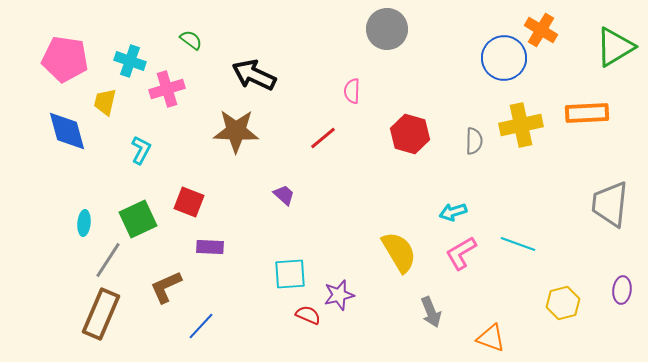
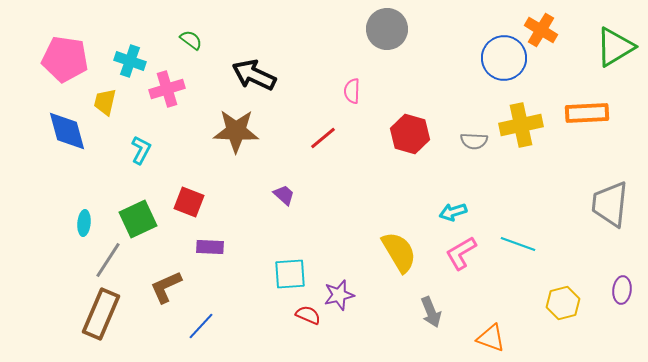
gray semicircle: rotated 92 degrees clockwise
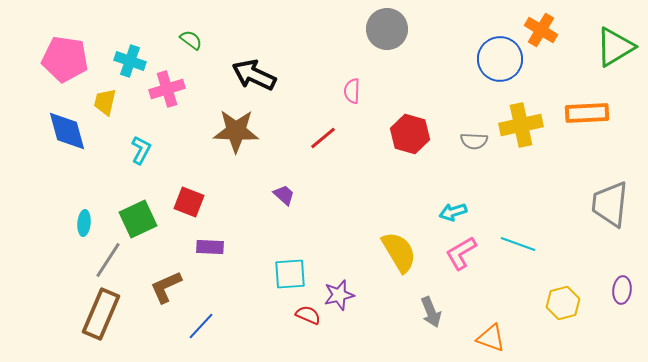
blue circle: moved 4 px left, 1 px down
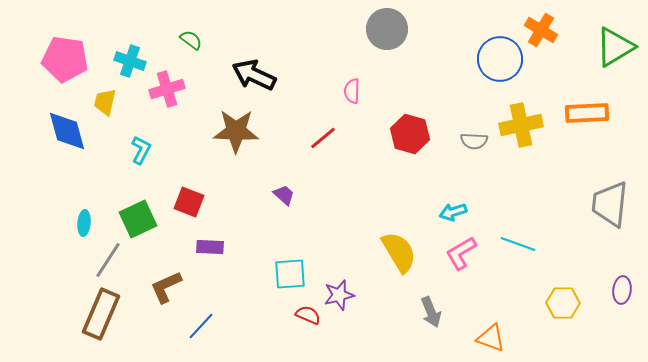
yellow hexagon: rotated 16 degrees clockwise
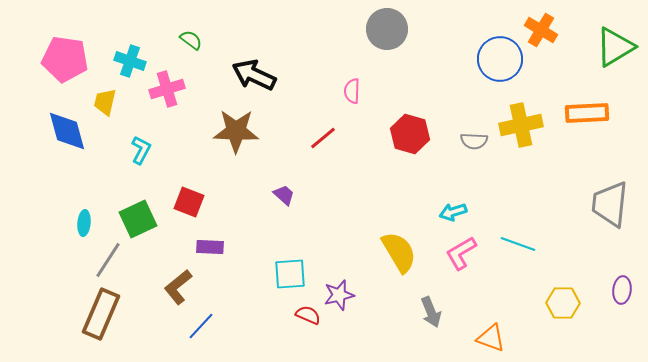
brown L-shape: moved 12 px right; rotated 15 degrees counterclockwise
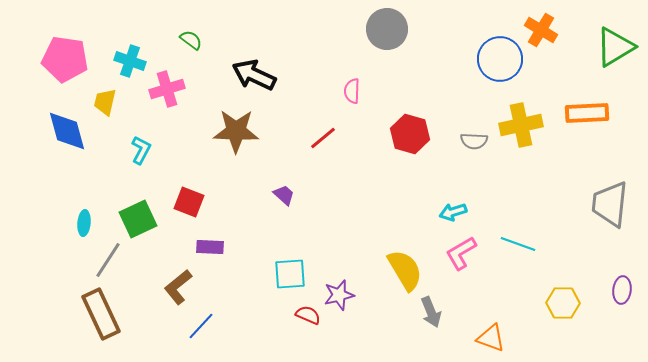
yellow semicircle: moved 6 px right, 18 px down
brown rectangle: rotated 48 degrees counterclockwise
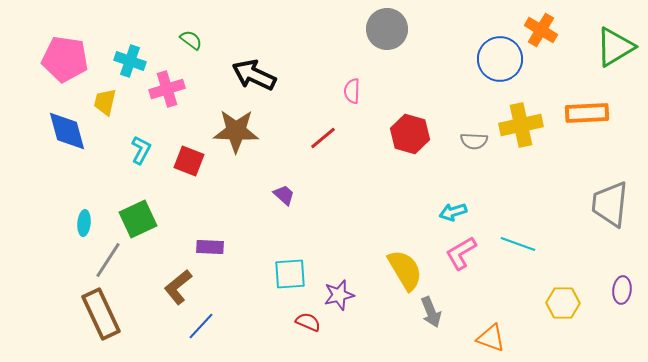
red square: moved 41 px up
red semicircle: moved 7 px down
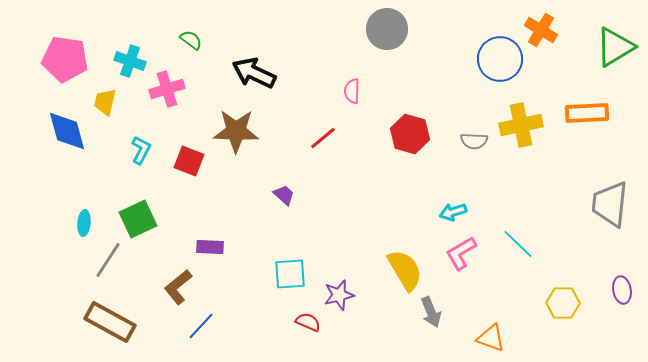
black arrow: moved 2 px up
cyan line: rotated 24 degrees clockwise
purple ellipse: rotated 16 degrees counterclockwise
brown rectangle: moved 9 px right, 8 px down; rotated 36 degrees counterclockwise
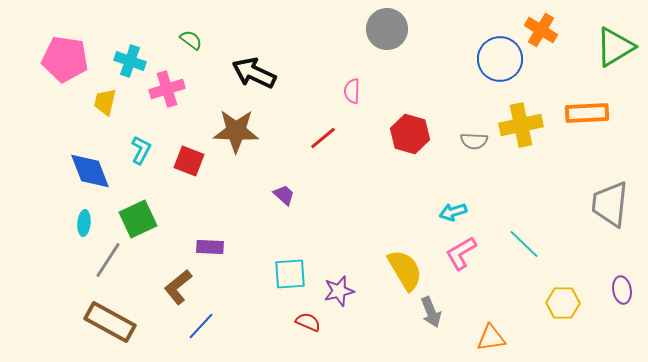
blue diamond: moved 23 px right, 40 px down; rotated 6 degrees counterclockwise
cyan line: moved 6 px right
purple star: moved 4 px up
orange triangle: rotated 28 degrees counterclockwise
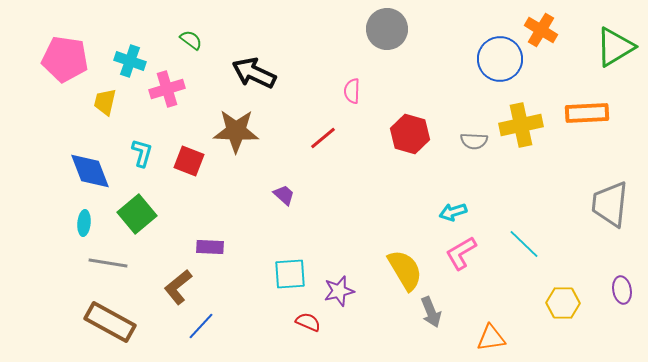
cyan L-shape: moved 1 px right, 3 px down; rotated 12 degrees counterclockwise
green square: moved 1 px left, 5 px up; rotated 15 degrees counterclockwise
gray line: moved 3 px down; rotated 66 degrees clockwise
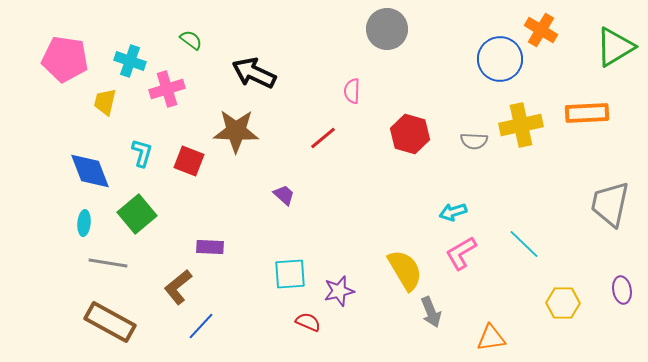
gray trapezoid: rotated 6 degrees clockwise
